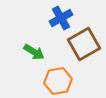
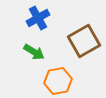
blue cross: moved 23 px left
brown square: moved 3 px up
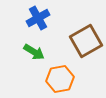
brown square: moved 2 px right
orange hexagon: moved 2 px right, 2 px up
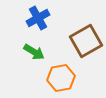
orange hexagon: moved 1 px right, 1 px up
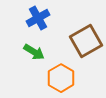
orange hexagon: rotated 20 degrees counterclockwise
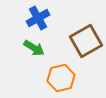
green arrow: moved 4 px up
orange hexagon: rotated 16 degrees clockwise
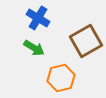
blue cross: rotated 30 degrees counterclockwise
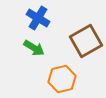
orange hexagon: moved 1 px right, 1 px down
